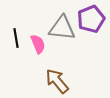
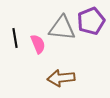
purple pentagon: moved 2 px down
black line: moved 1 px left
brown arrow: moved 4 px right, 3 px up; rotated 56 degrees counterclockwise
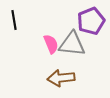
gray triangle: moved 10 px right, 16 px down
black line: moved 1 px left, 18 px up
pink semicircle: moved 13 px right
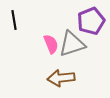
gray triangle: rotated 24 degrees counterclockwise
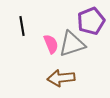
black line: moved 8 px right, 6 px down
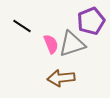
black line: rotated 48 degrees counterclockwise
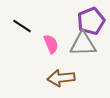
gray triangle: moved 11 px right; rotated 16 degrees clockwise
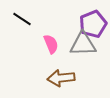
purple pentagon: moved 2 px right, 3 px down
black line: moved 7 px up
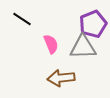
gray triangle: moved 3 px down
